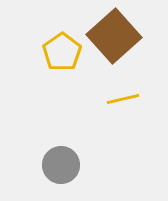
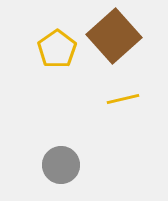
yellow pentagon: moved 5 px left, 3 px up
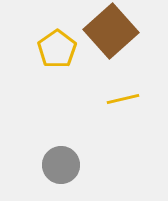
brown square: moved 3 px left, 5 px up
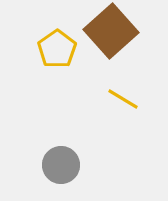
yellow line: rotated 44 degrees clockwise
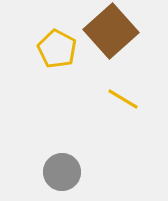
yellow pentagon: rotated 9 degrees counterclockwise
gray circle: moved 1 px right, 7 px down
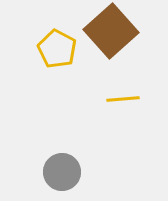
yellow line: rotated 36 degrees counterclockwise
